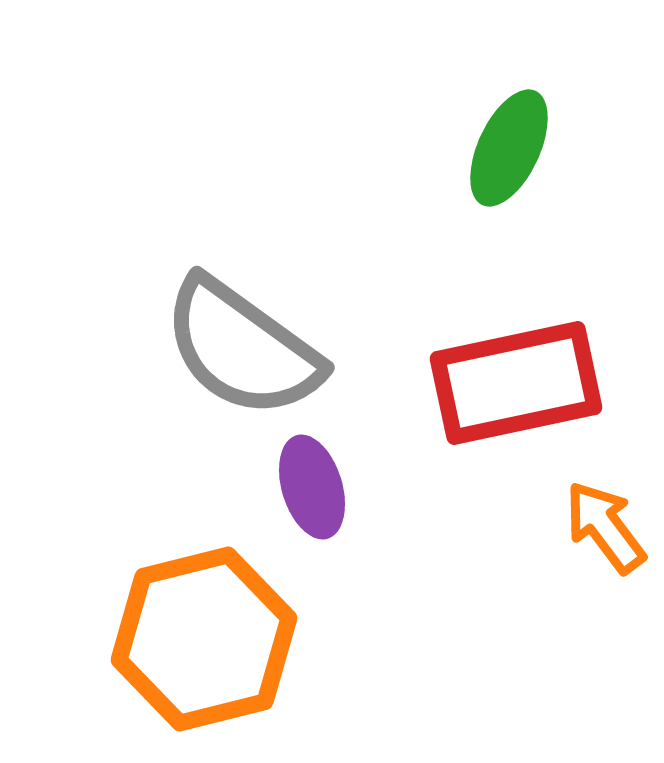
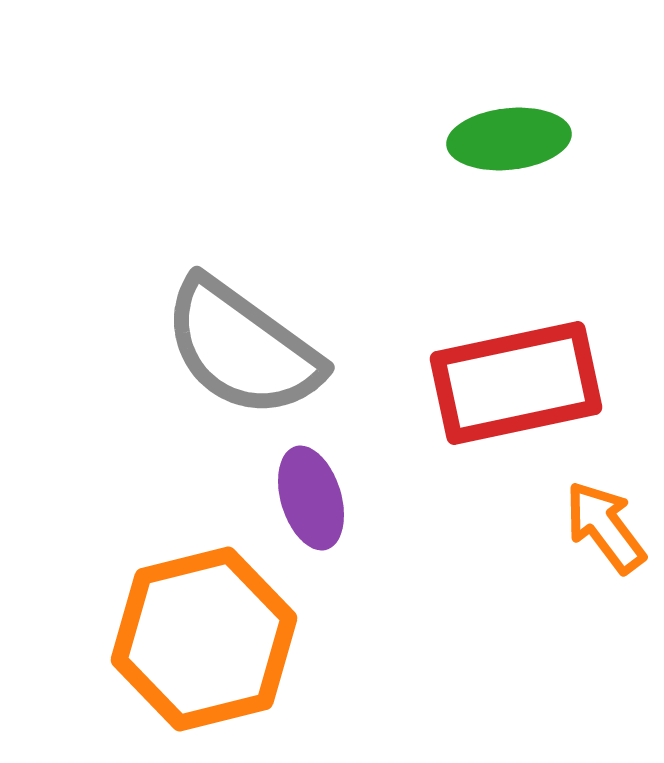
green ellipse: moved 9 px up; rotated 59 degrees clockwise
purple ellipse: moved 1 px left, 11 px down
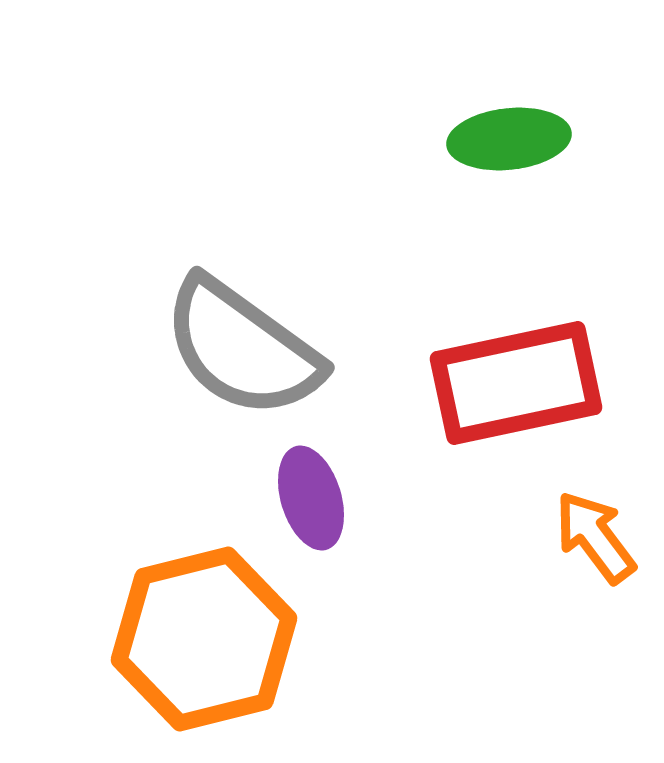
orange arrow: moved 10 px left, 10 px down
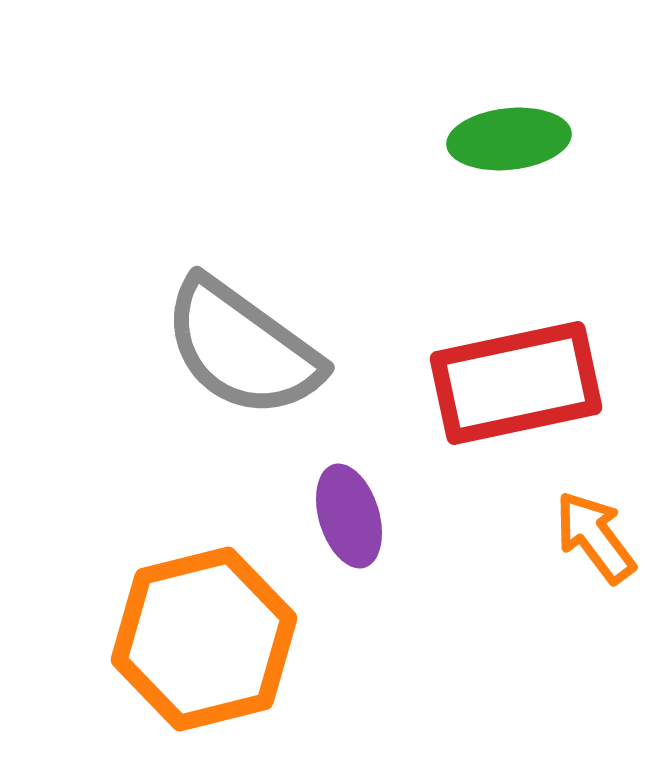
purple ellipse: moved 38 px right, 18 px down
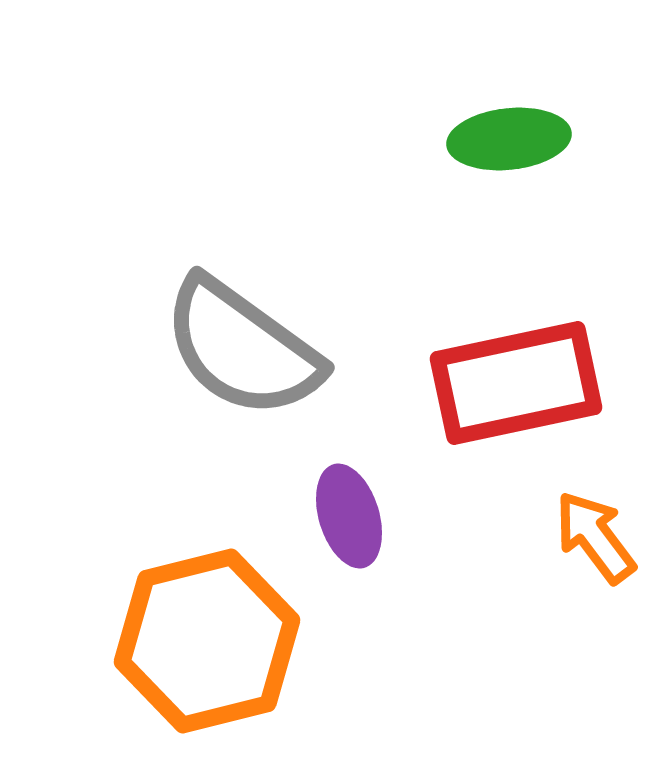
orange hexagon: moved 3 px right, 2 px down
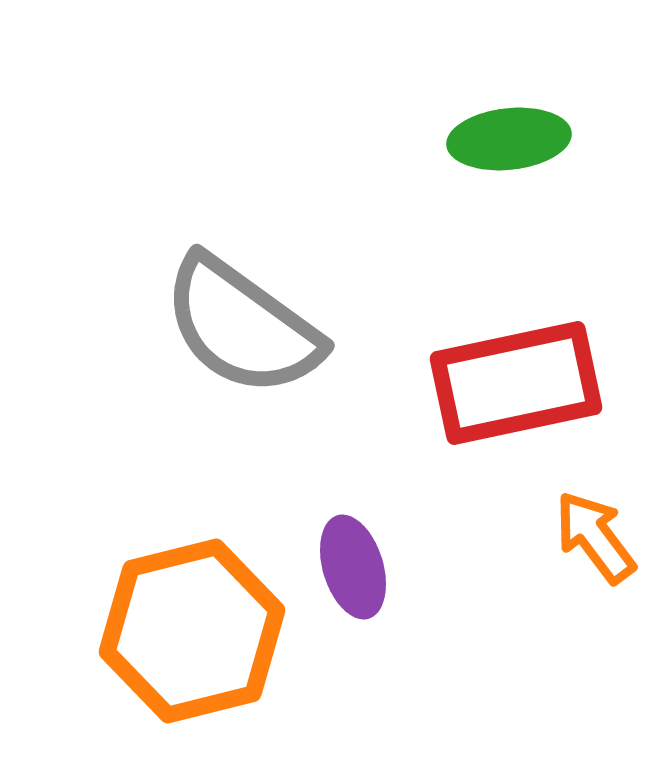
gray semicircle: moved 22 px up
purple ellipse: moved 4 px right, 51 px down
orange hexagon: moved 15 px left, 10 px up
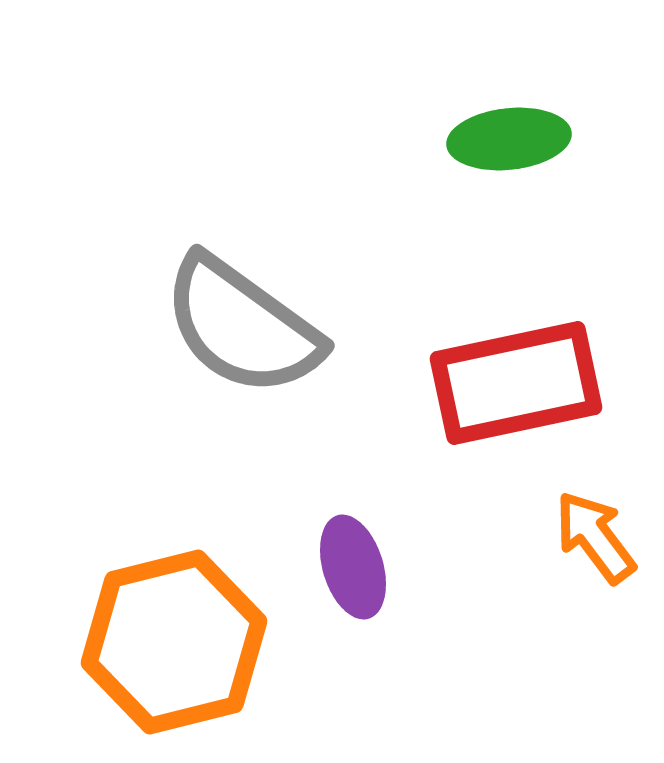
orange hexagon: moved 18 px left, 11 px down
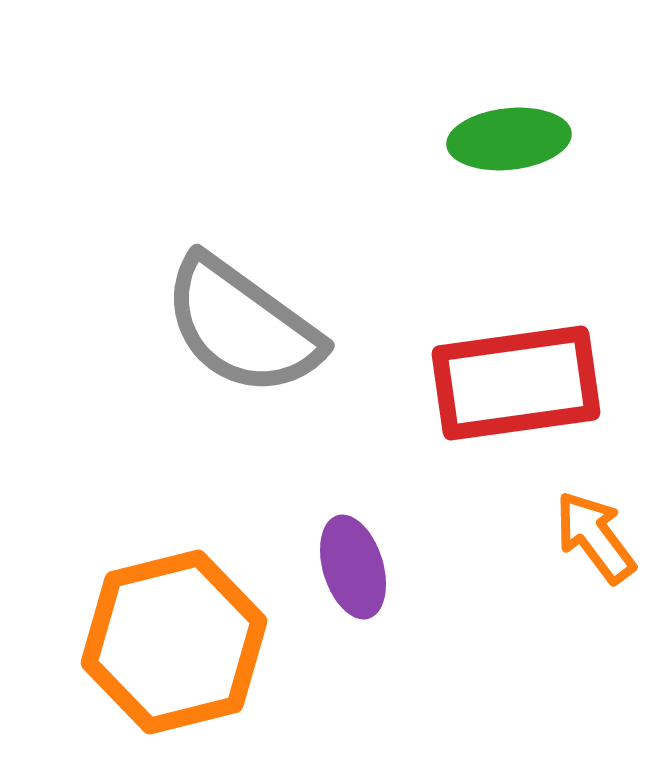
red rectangle: rotated 4 degrees clockwise
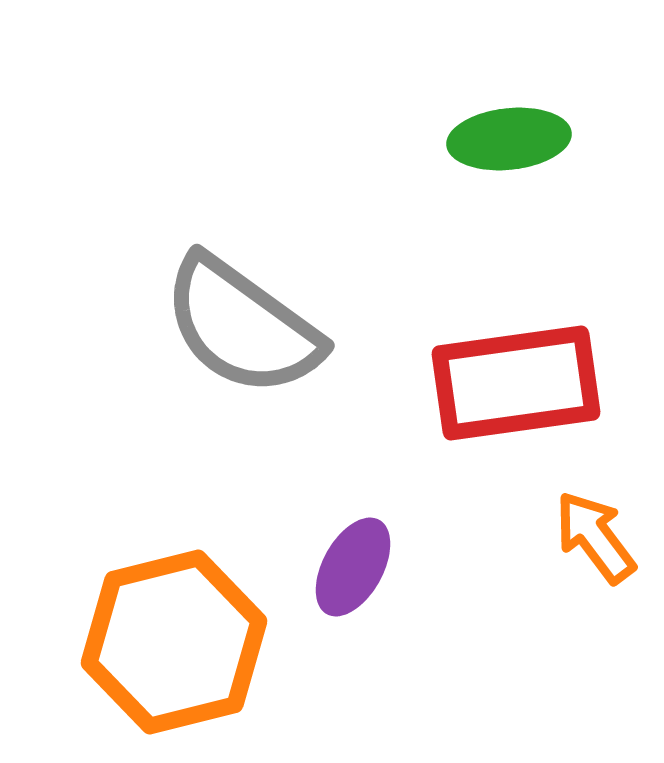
purple ellipse: rotated 46 degrees clockwise
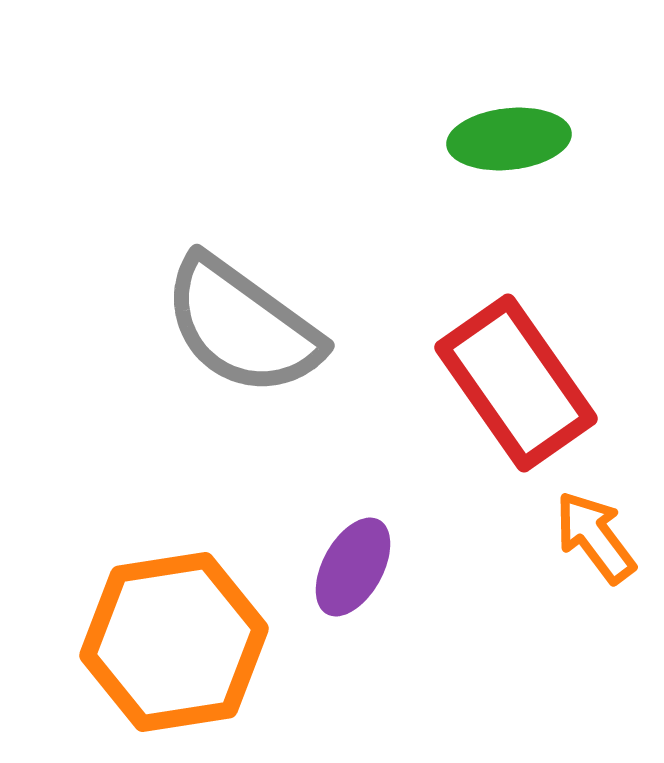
red rectangle: rotated 63 degrees clockwise
orange hexagon: rotated 5 degrees clockwise
